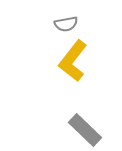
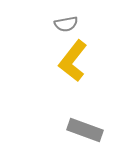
gray rectangle: rotated 24 degrees counterclockwise
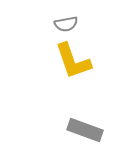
yellow L-shape: rotated 57 degrees counterclockwise
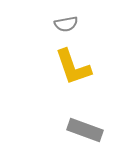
yellow L-shape: moved 6 px down
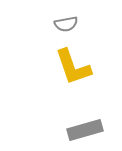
gray rectangle: rotated 36 degrees counterclockwise
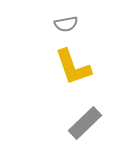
gray rectangle: moved 7 px up; rotated 28 degrees counterclockwise
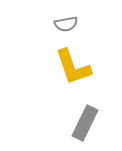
gray rectangle: rotated 20 degrees counterclockwise
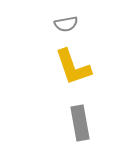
gray rectangle: moved 5 px left; rotated 36 degrees counterclockwise
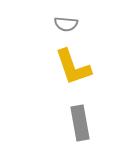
gray semicircle: rotated 15 degrees clockwise
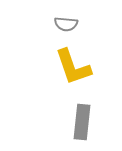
gray rectangle: moved 2 px right, 1 px up; rotated 16 degrees clockwise
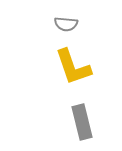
gray rectangle: rotated 20 degrees counterclockwise
